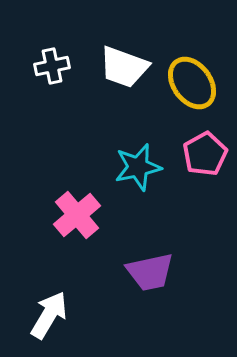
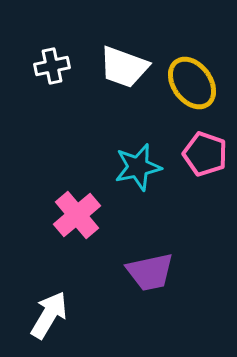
pink pentagon: rotated 24 degrees counterclockwise
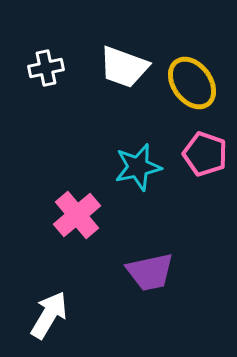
white cross: moved 6 px left, 2 px down
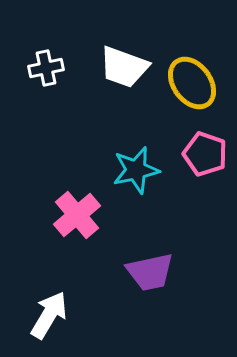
cyan star: moved 2 px left, 3 px down
